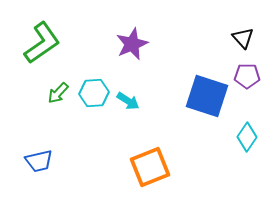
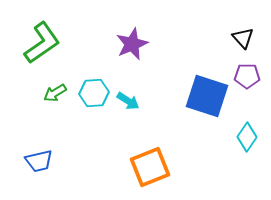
green arrow: moved 3 px left; rotated 15 degrees clockwise
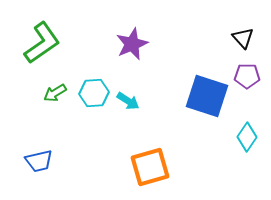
orange square: rotated 6 degrees clockwise
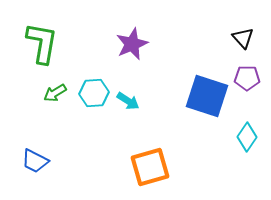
green L-shape: rotated 45 degrees counterclockwise
purple pentagon: moved 2 px down
blue trapezoid: moved 4 px left; rotated 40 degrees clockwise
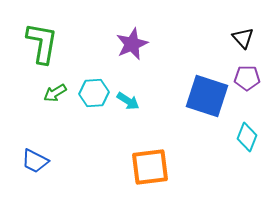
cyan diamond: rotated 12 degrees counterclockwise
orange square: rotated 9 degrees clockwise
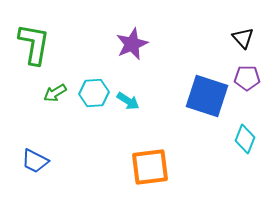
green L-shape: moved 8 px left, 1 px down
cyan diamond: moved 2 px left, 2 px down
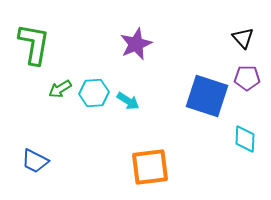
purple star: moved 4 px right
green arrow: moved 5 px right, 4 px up
cyan diamond: rotated 20 degrees counterclockwise
